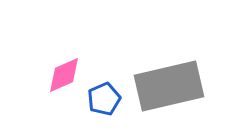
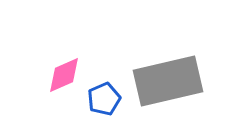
gray rectangle: moved 1 px left, 5 px up
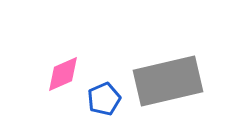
pink diamond: moved 1 px left, 1 px up
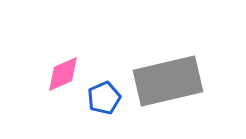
blue pentagon: moved 1 px up
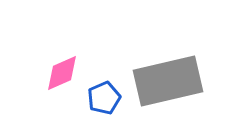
pink diamond: moved 1 px left, 1 px up
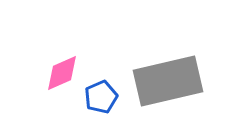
blue pentagon: moved 3 px left, 1 px up
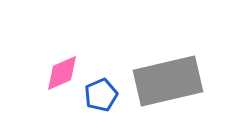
blue pentagon: moved 2 px up
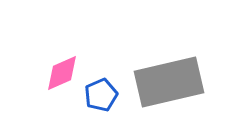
gray rectangle: moved 1 px right, 1 px down
